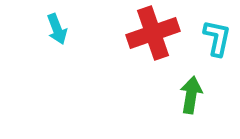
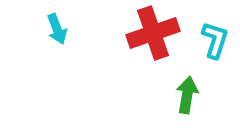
cyan L-shape: moved 2 px left, 2 px down; rotated 6 degrees clockwise
green arrow: moved 4 px left
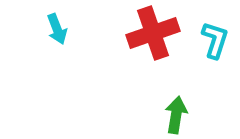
green arrow: moved 11 px left, 20 px down
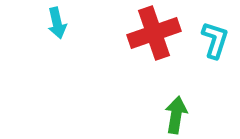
cyan arrow: moved 6 px up; rotated 8 degrees clockwise
red cross: moved 1 px right
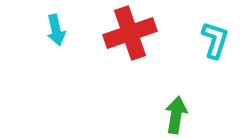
cyan arrow: moved 1 px left, 7 px down
red cross: moved 24 px left
